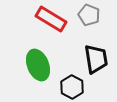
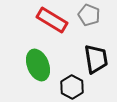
red rectangle: moved 1 px right, 1 px down
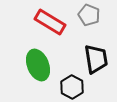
red rectangle: moved 2 px left, 2 px down
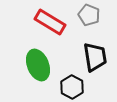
black trapezoid: moved 1 px left, 2 px up
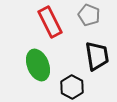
red rectangle: rotated 32 degrees clockwise
black trapezoid: moved 2 px right, 1 px up
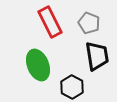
gray pentagon: moved 8 px down
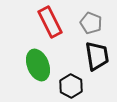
gray pentagon: moved 2 px right
black hexagon: moved 1 px left, 1 px up
